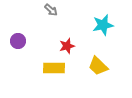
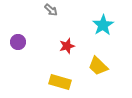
cyan star: rotated 20 degrees counterclockwise
purple circle: moved 1 px down
yellow rectangle: moved 6 px right, 14 px down; rotated 15 degrees clockwise
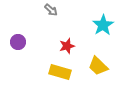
yellow rectangle: moved 10 px up
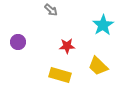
red star: rotated 14 degrees clockwise
yellow rectangle: moved 3 px down
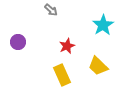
red star: rotated 21 degrees counterclockwise
yellow rectangle: moved 2 px right; rotated 50 degrees clockwise
